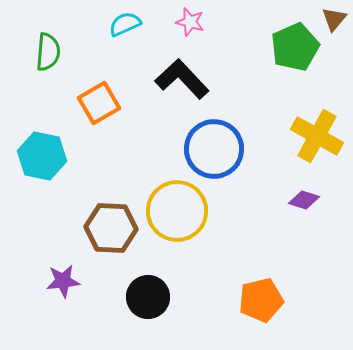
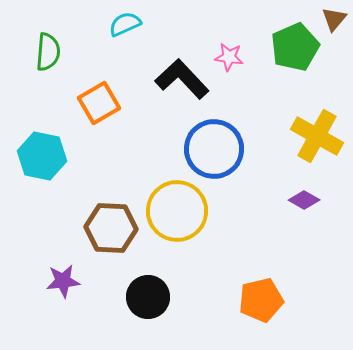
pink star: moved 39 px right, 35 px down; rotated 8 degrees counterclockwise
purple diamond: rotated 12 degrees clockwise
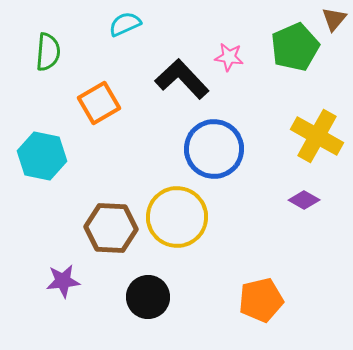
yellow circle: moved 6 px down
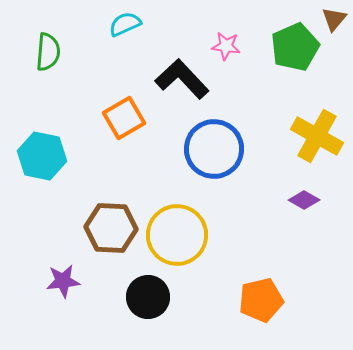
pink star: moved 3 px left, 11 px up
orange square: moved 25 px right, 15 px down
yellow circle: moved 18 px down
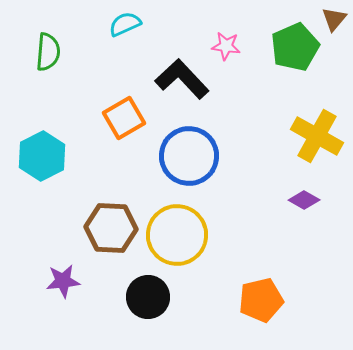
blue circle: moved 25 px left, 7 px down
cyan hexagon: rotated 21 degrees clockwise
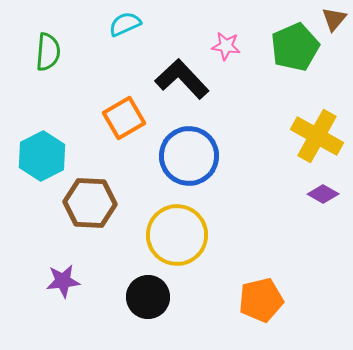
purple diamond: moved 19 px right, 6 px up
brown hexagon: moved 21 px left, 25 px up
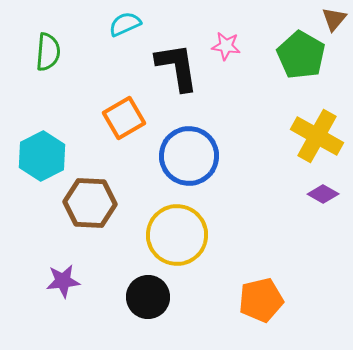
green pentagon: moved 6 px right, 8 px down; rotated 18 degrees counterclockwise
black L-shape: moved 5 px left, 12 px up; rotated 34 degrees clockwise
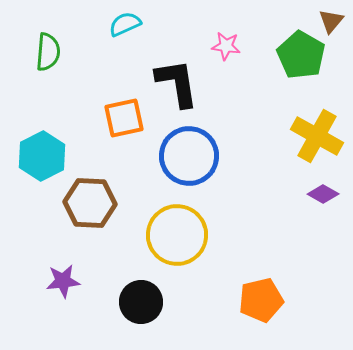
brown triangle: moved 3 px left, 2 px down
black L-shape: moved 16 px down
orange square: rotated 18 degrees clockwise
black circle: moved 7 px left, 5 px down
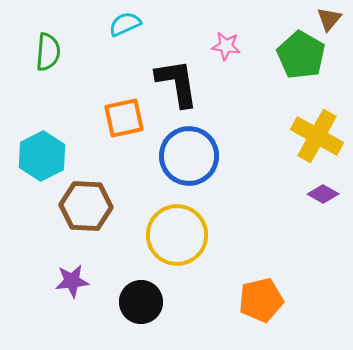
brown triangle: moved 2 px left, 2 px up
brown hexagon: moved 4 px left, 3 px down
purple star: moved 9 px right
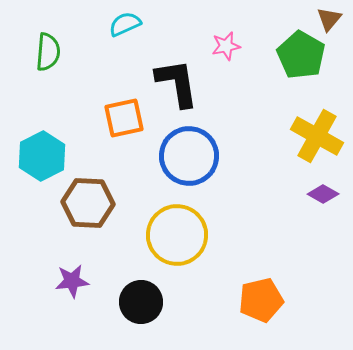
pink star: rotated 20 degrees counterclockwise
brown hexagon: moved 2 px right, 3 px up
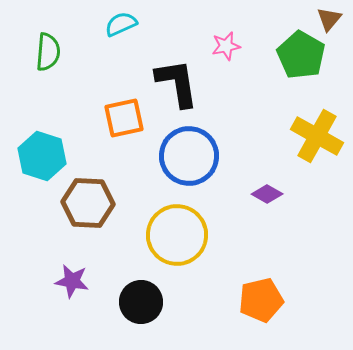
cyan semicircle: moved 4 px left
cyan hexagon: rotated 15 degrees counterclockwise
purple diamond: moved 56 px left
purple star: rotated 16 degrees clockwise
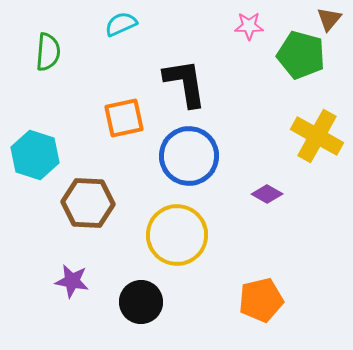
pink star: moved 23 px right, 20 px up; rotated 12 degrees clockwise
green pentagon: rotated 15 degrees counterclockwise
black L-shape: moved 8 px right
cyan hexagon: moved 7 px left, 1 px up
